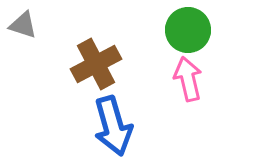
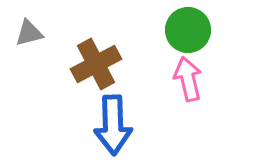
gray triangle: moved 6 px right, 8 px down; rotated 32 degrees counterclockwise
blue arrow: moved 1 px up; rotated 14 degrees clockwise
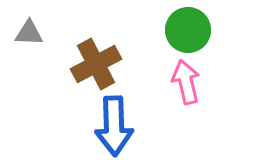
gray triangle: rotated 16 degrees clockwise
pink arrow: moved 2 px left, 3 px down
blue arrow: moved 1 px right, 1 px down
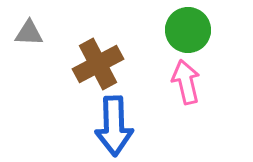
brown cross: moved 2 px right
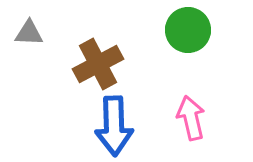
pink arrow: moved 5 px right, 36 px down
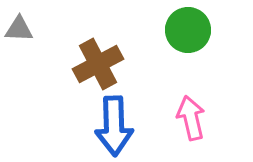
gray triangle: moved 10 px left, 4 px up
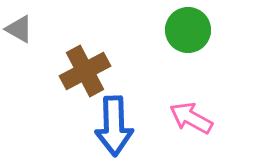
gray triangle: rotated 28 degrees clockwise
brown cross: moved 13 px left, 7 px down
pink arrow: rotated 48 degrees counterclockwise
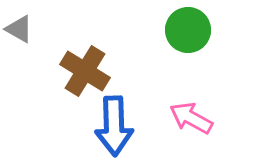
brown cross: rotated 30 degrees counterclockwise
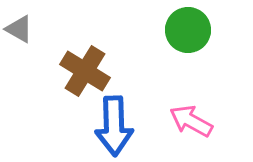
pink arrow: moved 3 px down
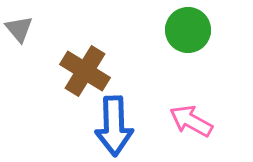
gray triangle: rotated 20 degrees clockwise
